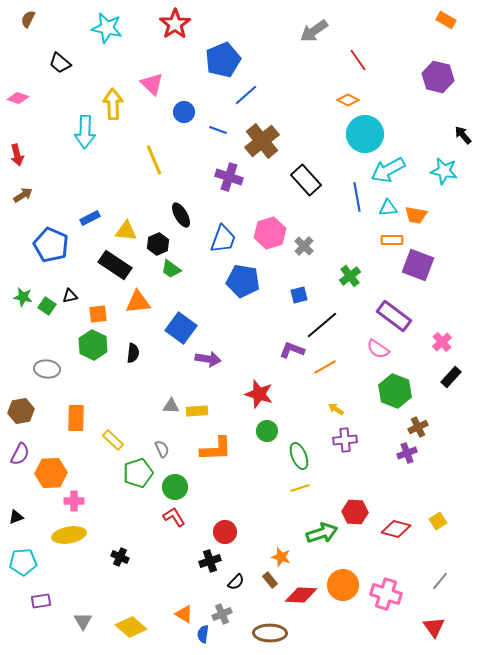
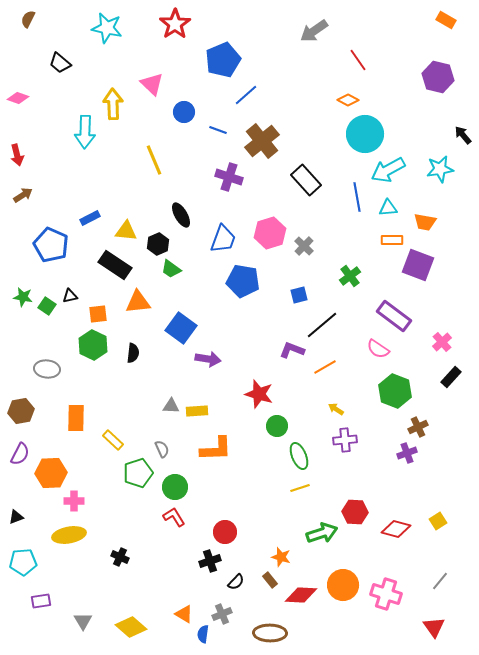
cyan star at (444, 171): moved 4 px left, 2 px up; rotated 20 degrees counterclockwise
orange trapezoid at (416, 215): moved 9 px right, 7 px down
green circle at (267, 431): moved 10 px right, 5 px up
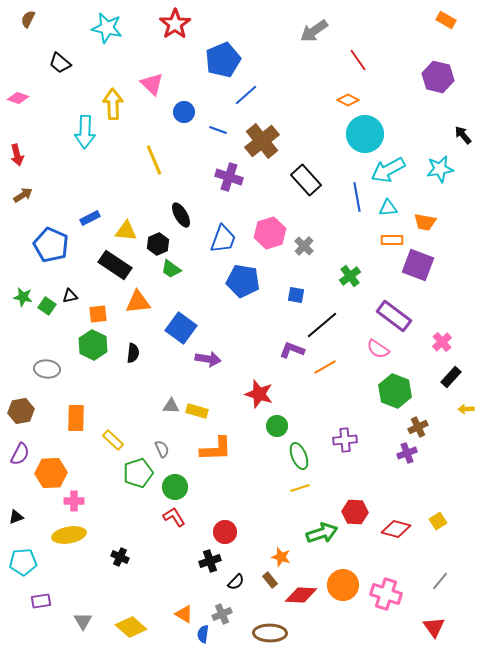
blue square at (299, 295): moved 3 px left; rotated 24 degrees clockwise
yellow arrow at (336, 409): moved 130 px right; rotated 35 degrees counterclockwise
yellow rectangle at (197, 411): rotated 20 degrees clockwise
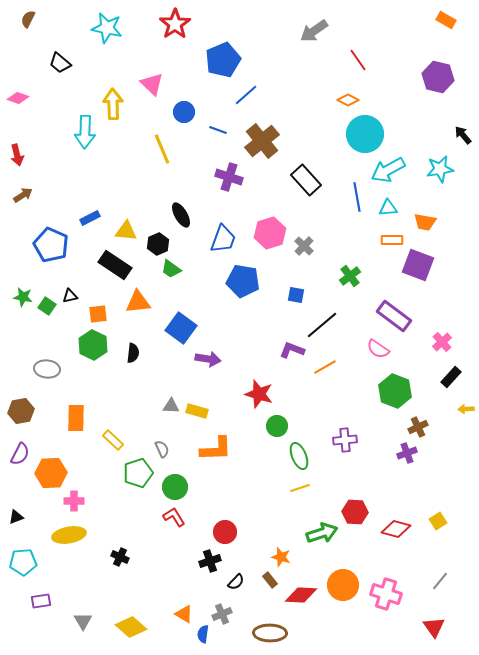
yellow line at (154, 160): moved 8 px right, 11 px up
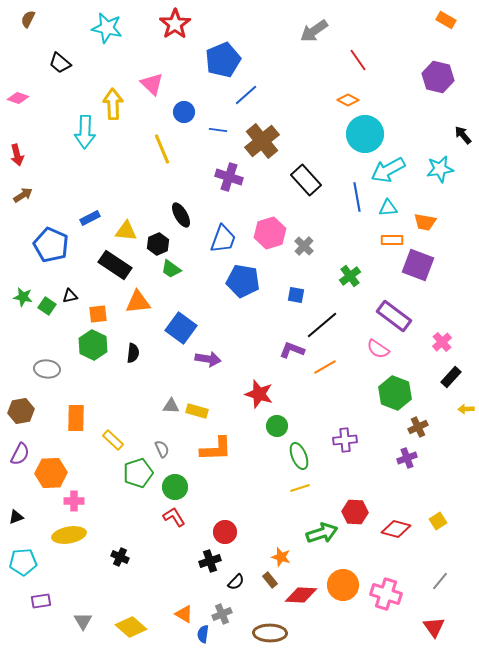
blue line at (218, 130): rotated 12 degrees counterclockwise
green hexagon at (395, 391): moved 2 px down
purple cross at (407, 453): moved 5 px down
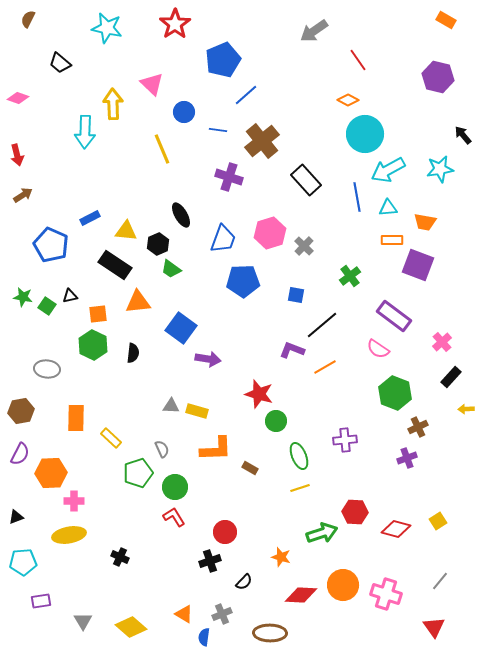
blue pentagon at (243, 281): rotated 12 degrees counterclockwise
green circle at (277, 426): moved 1 px left, 5 px up
yellow rectangle at (113, 440): moved 2 px left, 2 px up
brown rectangle at (270, 580): moved 20 px left, 112 px up; rotated 21 degrees counterclockwise
black semicircle at (236, 582): moved 8 px right
blue semicircle at (203, 634): moved 1 px right, 3 px down
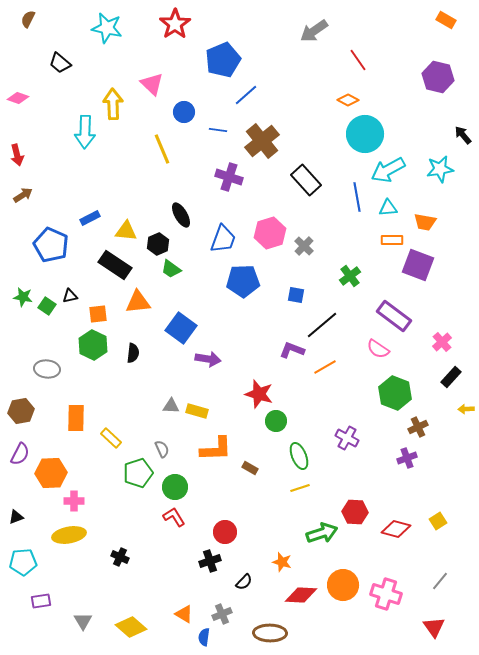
purple cross at (345, 440): moved 2 px right, 2 px up; rotated 35 degrees clockwise
orange star at (281, 557): moved 1 px right, 5 px down
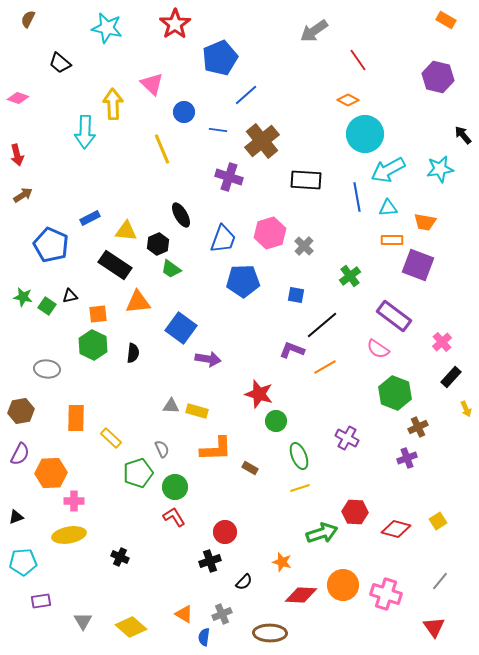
blue pentagon at (223, 60): moved 3 px left, 2 px up
black rectangle at (306, 180): rotated 44 degrees counterclockwise
yellow arrow at (466, 409): rotated 112 degrees counterclockwise
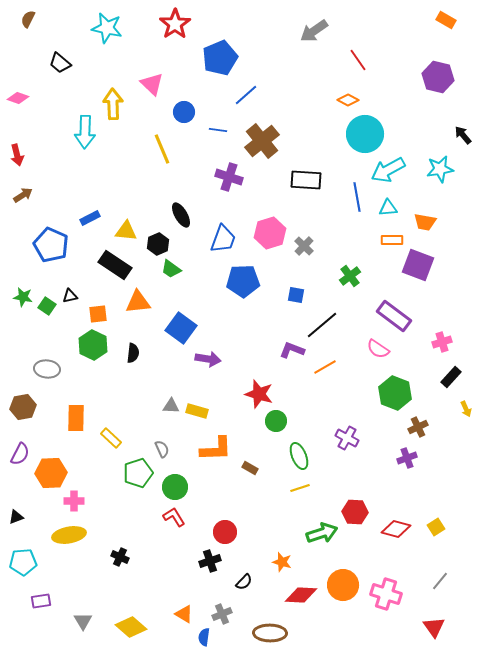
pink cross at (442, 342): rotated 24 degrees clockwise
brown hexagon at (21, 411): moved 2 px right, 4 px up
yellow square at (438, 521): moved 2 px left, 6 px down
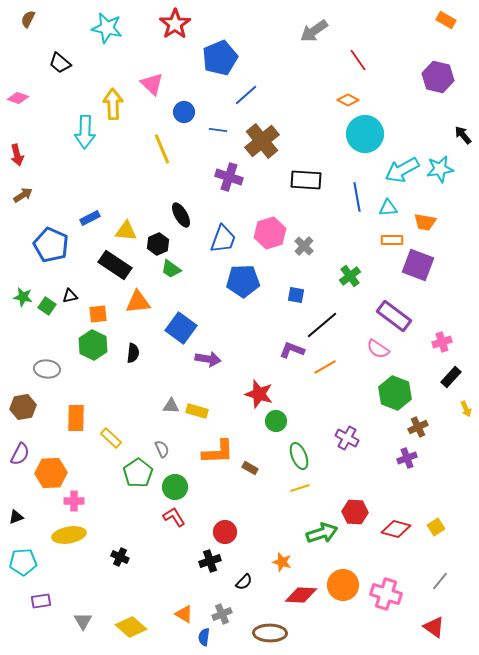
cyan arrow at (388, 170): moved 14 px right
orange L-shape at (216, 449): moved 2 px right, 3 px down
green pentagon at (138, 473): rotated 16 degrees counterclockwise
red triangle at (434, 627): rotated 20 degrees counterclockwise
